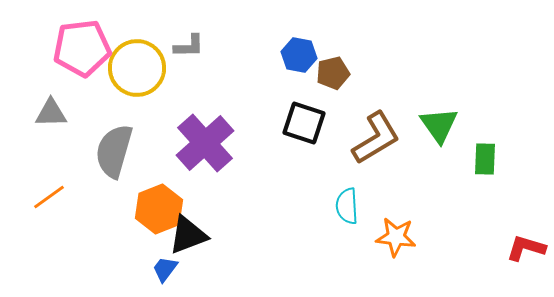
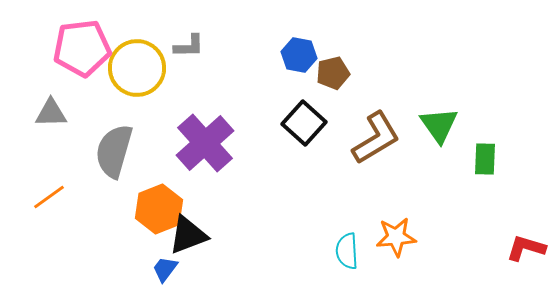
black square: rotated 24 degrees clockwise
cyan semicircle: moved 45 px down
orange star: rotated 12 degrees counterclockwise
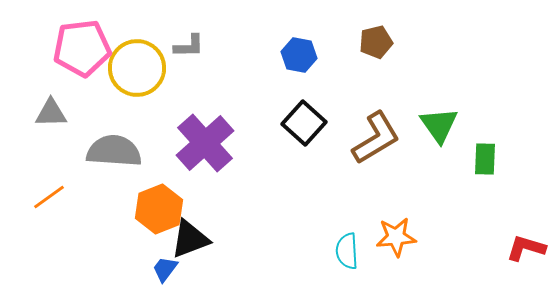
brown pentagon: moved 43 px right, 31 px up
gray semicircle: rotated 78 degrees clockwise
black triangle: moved 2 px right, 4 px down
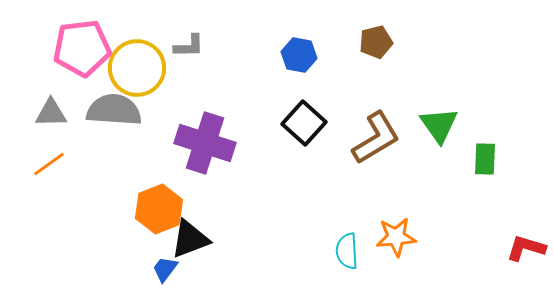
purple cross: rotated 30 degrees counterclockwise
gray semicircle: moved 41 px up
orange line: moved 33 px up
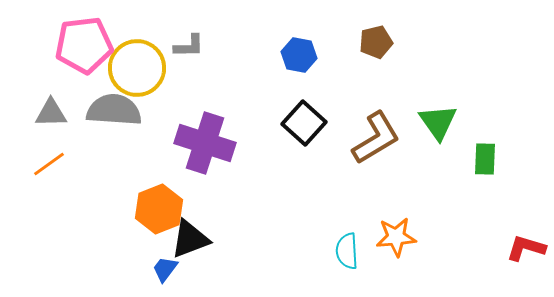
pink pentagon: moved 2 px right, 3 px up
green triangle: moved 1 px left, 3 px up
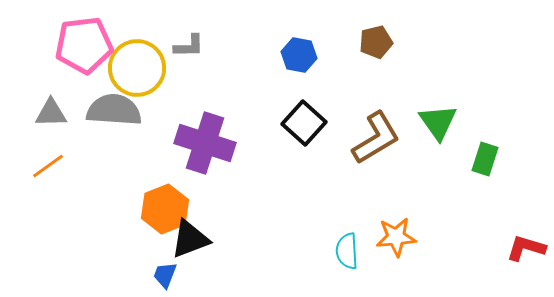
green rectangle: rotated 16 degrees clockwise
orange line: moved 1 px left, 2 px down
orange hexagon: moved 6 px right
blue trapezoid: moved 6 px down; rotated 16 degrees counterclockwise
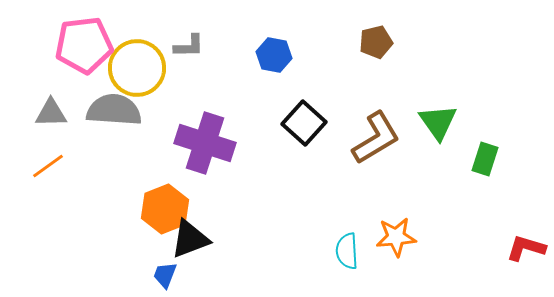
blue hexagon: moved 25 px left
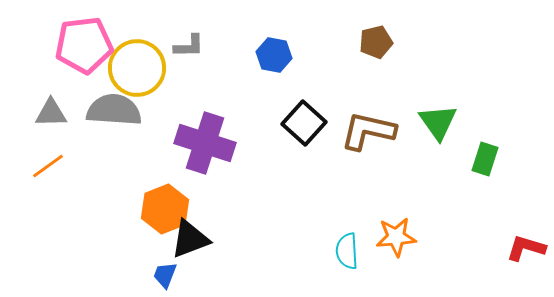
brown L-shape: moved 8 px left, 7 px up; rotated 136 degrees counterclockwise
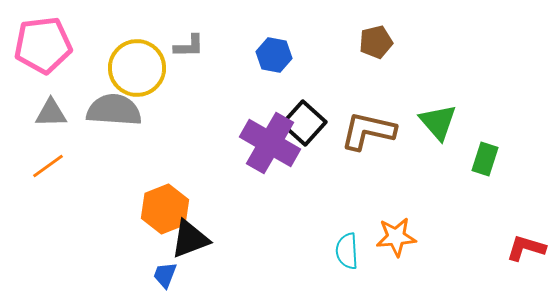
pink pentagon: moved 41 px left
green triangle: rotated 6 degrees counterclockwise
purple cross: moved 65 px right; rotated 12 degrees clockwise
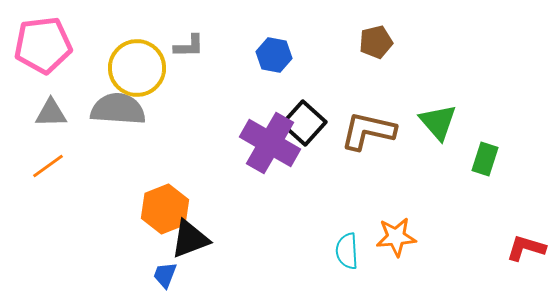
gray semicircle: moved 4 px right, 1 px up
